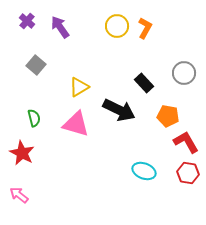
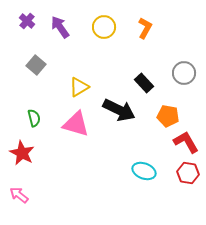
yellow circle: moved 13 px left, 1 px down
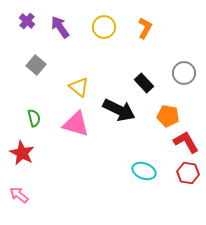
yellow triangle: rotated 50 degrees counterclockwise
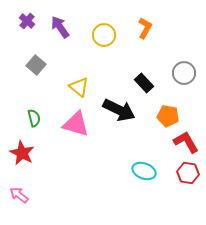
yellow circle: moved 8 px down
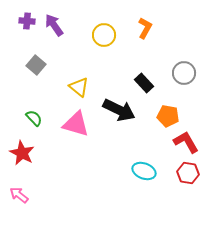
purple cross: rotated 35 degrees counterclockwise
purple arrow: moved 6 px left, 2 px up
green semicircle: rotated 30 degrees counterclockwise
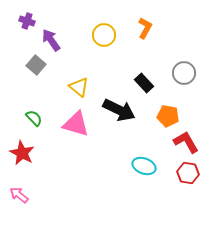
purple cross: rotated 14 degrees clockwise
purple arrow: moved 3 px left, 15 px down
cyan ellipse: moved 5 px up
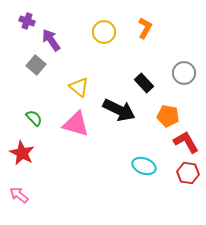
yellow circle: moved 3 px up
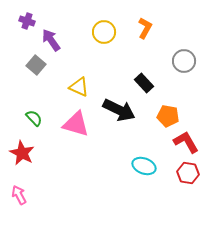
gray circle: moved 12 px up
yellow triangle: rotated 15 degrees counterclockwise
pink arrow: rotated 24 degrees clockwise
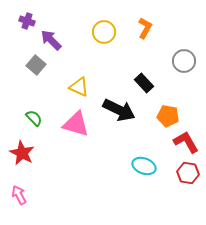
purple arrow: rotated 10 degrees counterclockwise
